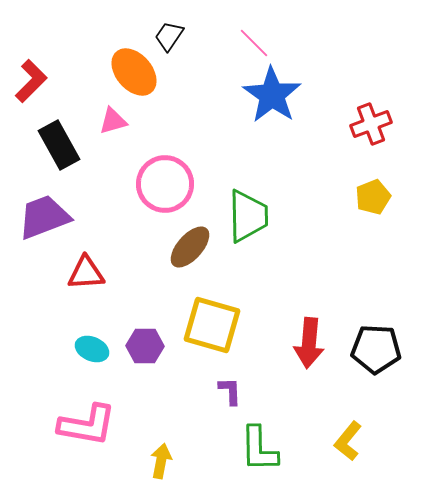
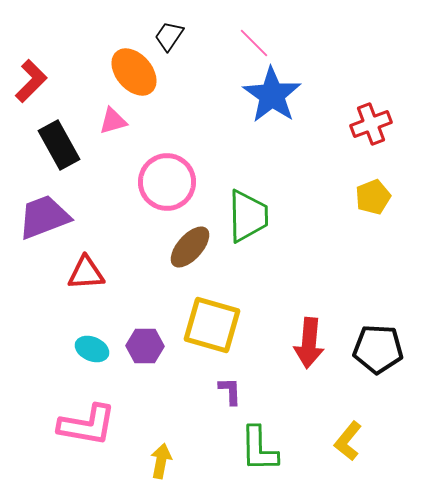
pink circle: moved 2 px right, 2 px up
black pentagon: moved 2 px right
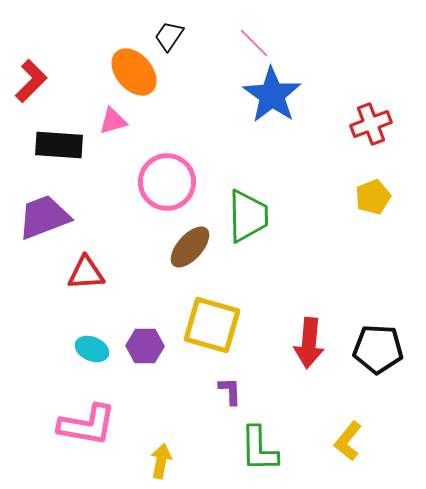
black rectangle: rotated 57 degrees counterclockwise
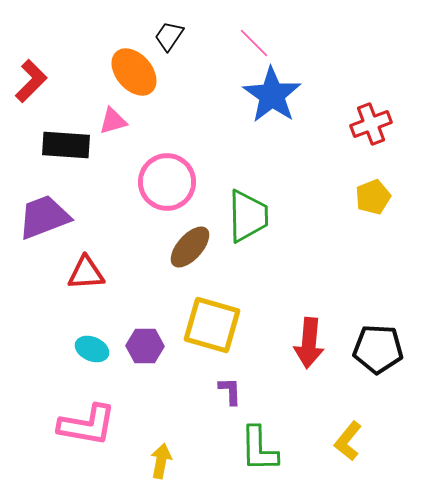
black rectangle: moved 7 px right
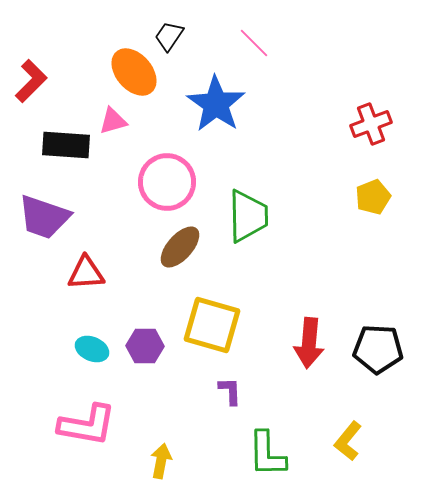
blue star: moved 56 px left, 9 px down
purple trapezoid: rotated 140 degrees counterclockwise
brown ellipse: moved 10 px left
green L-shape: moved 8 px right, 5 px down
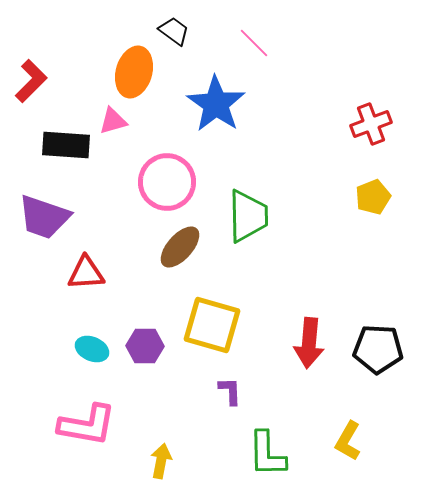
black trapezoid: moved 5 px right, 5 px up; rotated 92 degrees clockwise
orange ellipse: rotated 57 degrees clockwise
yellow L-shape: rotated 9 degrees counterclockwise
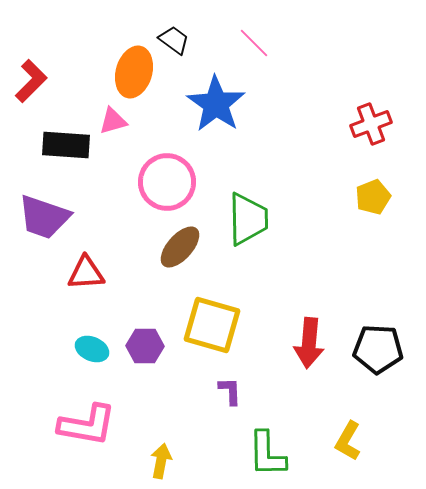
black trapezoid: moved 9 px down
green trapezoid: moved 3 px down
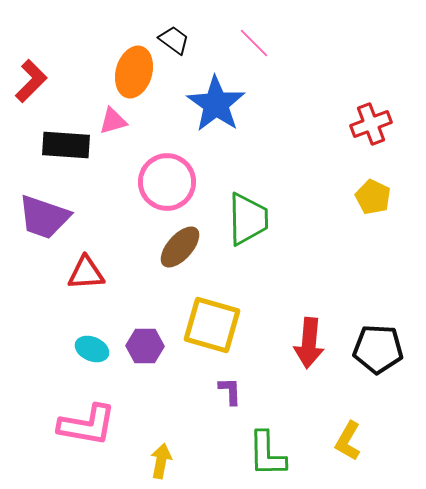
yellow pentagon: rotated 24 degrees counterclockwise
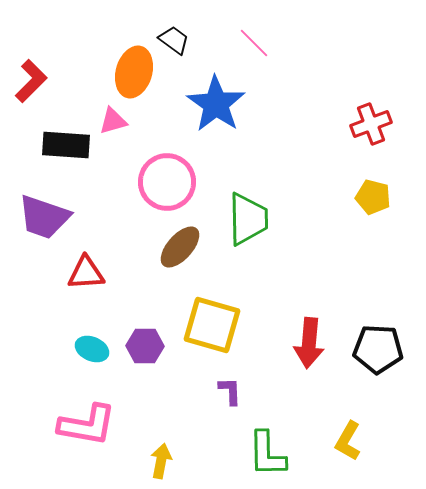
yellow pentagon: rotated 12 degrees counterclockwise
